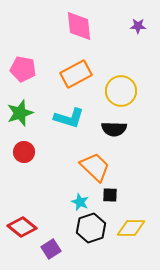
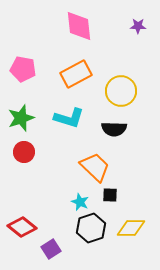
green star: moved 1 px right, 5 px down
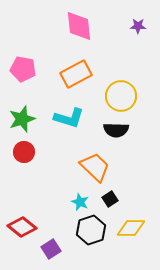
yellow circle: moved 5 px down
green star: moved 1 px right, 1 px down
black semicircle: moved 2 px right, 1 px down
black square: moved 4 px down; rotated 35 degrees counterclockwise
black hexagon: moved 2 px down
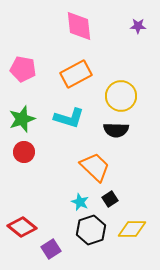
yellow diamond: moved 1 px right, 1 px down
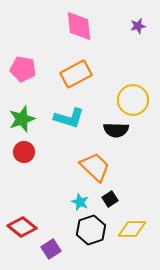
purple star: rotated 14 degrees counterclockwise
yellow circle: moved 12 px right, 4 px down
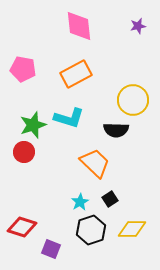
green star: moved 11 px right, 6 px down
orange trapezoid: moved 4 px up
cyan star: rotated 18 degrees clockwise
red diamond: rotated 20 degrees counterclockwise
purple square: rotated 36 degrees counterclockwise
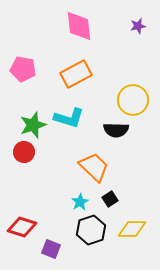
orange trapezoid: moved 1 px left, 4 px down
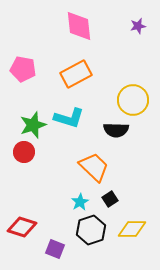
purple square: moved 4 px right
